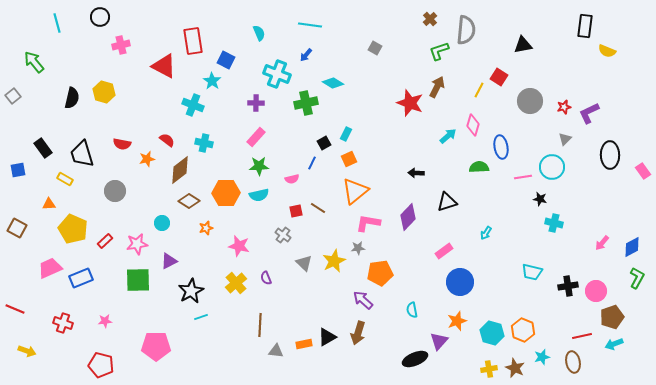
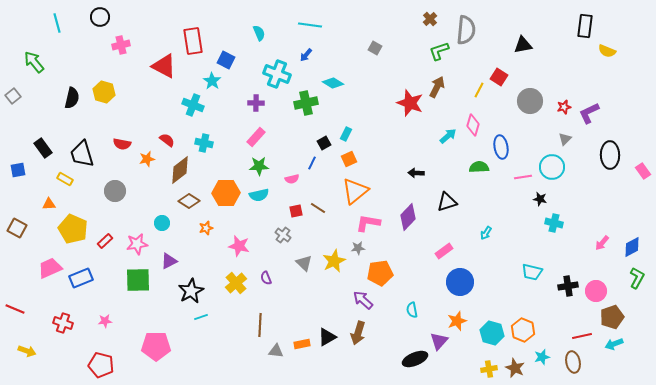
orange rectangle at (304, 344): moved 2 px left
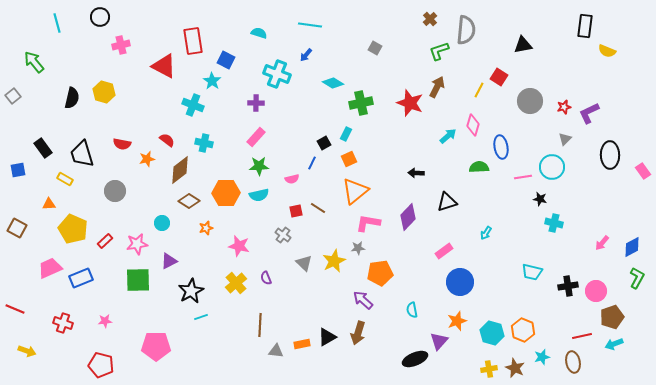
cyan semicircle at (259, 33): rotated 49 degrees counterclockwise
green cross at (306, 103): moved 55 px right
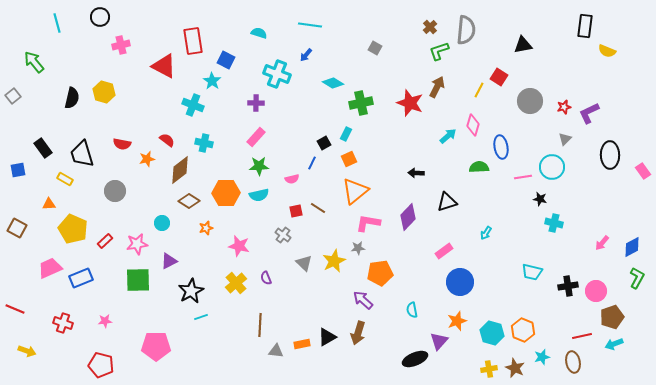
brown cross at (430, 19): moved 8 px down
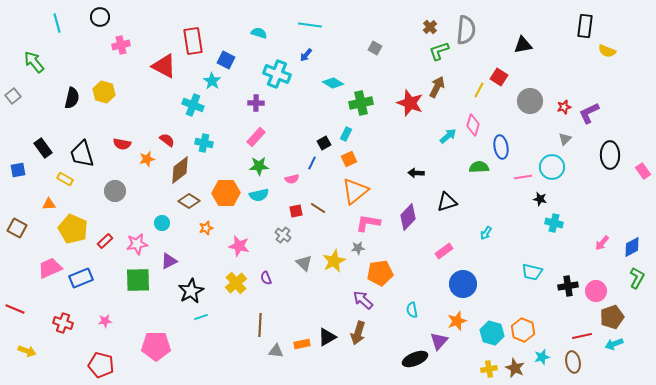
blue circle at (460, 282): moved 3 px right, 2 px down
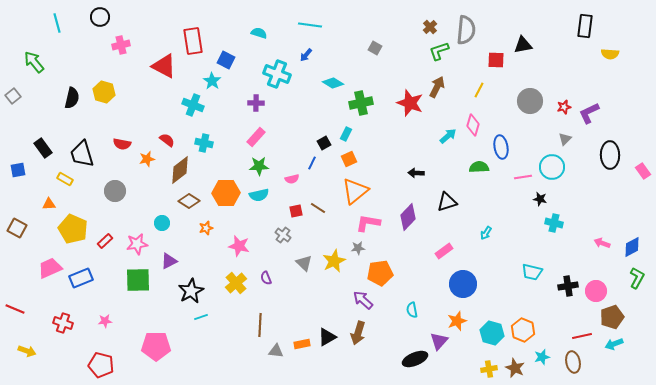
yellow semicircle at (607, 51): moved 3 px right, 3 px down; rotated 18 degrees counterclockwise
red square at (499, 77): moved 3 px left, 17 px up; rotated 30 degrees counterclockwise
pink arrow at (602, 243): rotated 70 degrees clockwise
